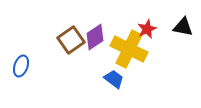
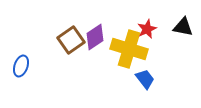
yellow cross: rotated 9 degrees counterclockwise
blue trapezoid: moved 31 px right; rotated 15 degrees clockwise
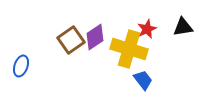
black triangle: rotated 20 degrees counterclockwise
blue trapezoid: moved 2 px left, 1 px down
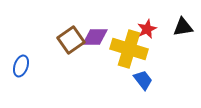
purple diamond: rotated 36 degrees clockwise
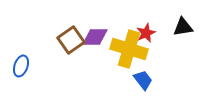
red star: moved 1 px left, 4 px down
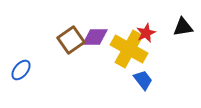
yellow cross: rotated 12 degrees clockwise
blue ellipse: moved 4 px down; rotated 20 degrees clockwise
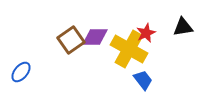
blue ellipse: moved 2 px down
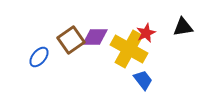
blue ellipse: moved 18 px right, 15 px up
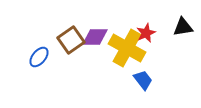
yellow cross: moved 2 px left, 1 px up
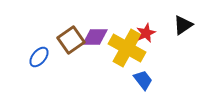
black triangle: moved 2 px up; rotated 25 degrees counterclockwise
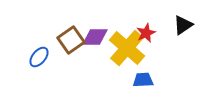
yellow cross: rotated 12 degrees clockwise
blue trapezoid: rotated 55 degrees counterclockwise
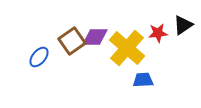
red star: moved 12 px right; rotated 18 degrees clockwise
brown square: moved 1 px right, 1 px down
